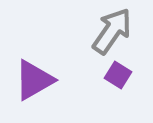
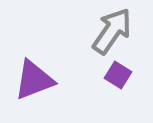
purple triangle: rotated 9 degrees clockwise
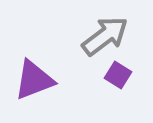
gray arrow: moved 7 px left, 5 px down; rotated 18 degrees clockwise
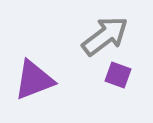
purple square: rotated 12 degrees counterclockwise
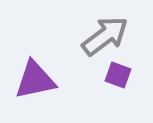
purple triangle: moved 1 px right; rotated 9 degrees clockwise
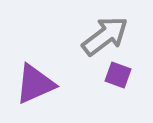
purple triangle: moved 4 px down; rotated 12 degrees counterclockwise
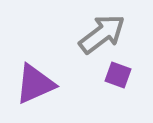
gray arrow: moved 3 px left, 2 px up
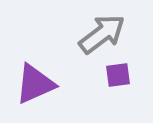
purple square: rotated 28 degrees counterclockwise
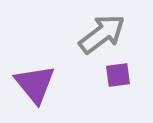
purple triangle: rotated 45 degrees counterclockwise
